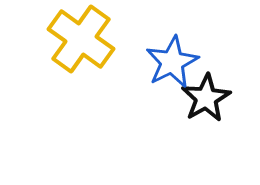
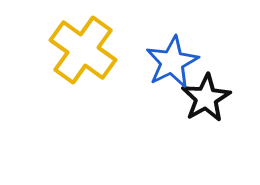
yellow cross: moved 2 px right, 11 px down
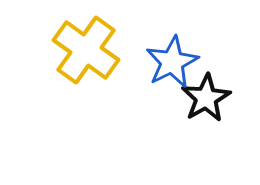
yellow cross: moved 3 px right
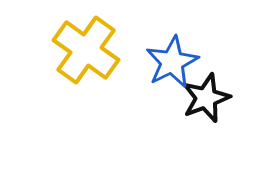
black star: rotated 9 degrees clockwise
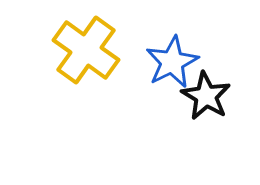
black star: moved 2 px up; rotated 21 degrees counterclockwise
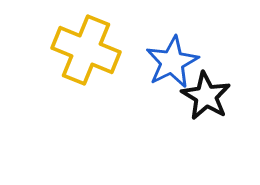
yellow cross: rotated 14 degrees counterclockwise
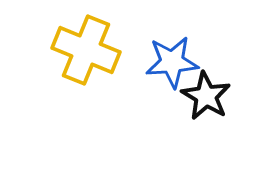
blue star: rotated 22 degrees clockwise
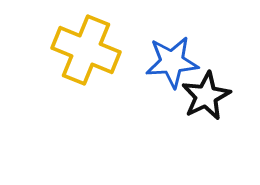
black star: rotated 15 degrees clockwise
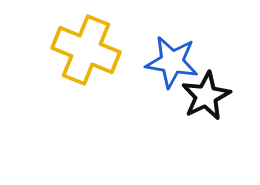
blue star: rotated 14 degrees clockwise
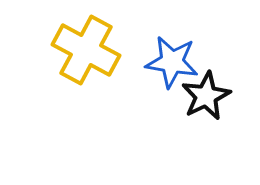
yellow cross: rotated 6 degrees clockwise
